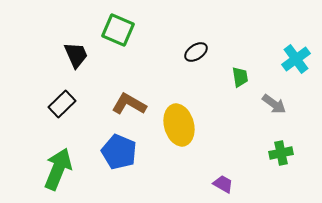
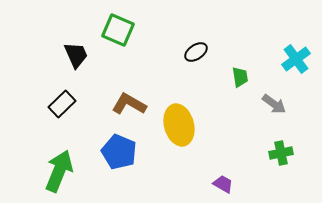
green arrow: moved 1 px right, 2 px down
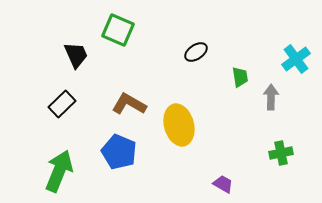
gray arrow: moved 3 px left, 7 px up; rotated 125 degrees counterclockwise
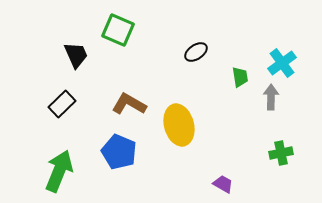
cyan cross: moved 14 px left, 4 px down
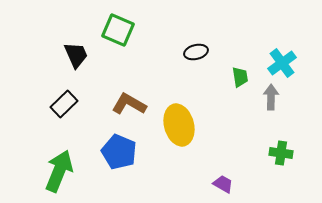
black ellipse: rotated 20 degrees clockwise
black rectangle: moved 2 px right
green cross: rotated 20 degrees clockwise
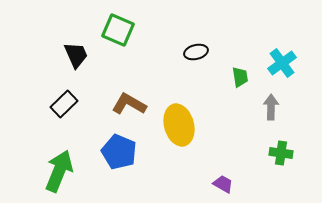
gray arrow: moved 10 px down
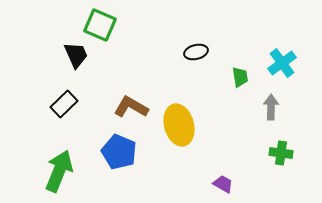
green square: moved 18 px left, 5 px up
brown L-shape: moved 2 px right, 3 px down
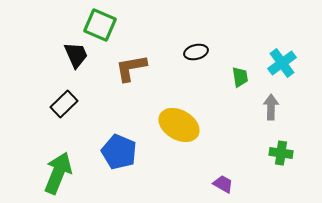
brown L-shape: moved 39 px up; rotated 40 degrees counterclockwise
yellow ellipse: rotated 45 degrees counterclockwise
green arrow: moved 1 px left, 2 px down
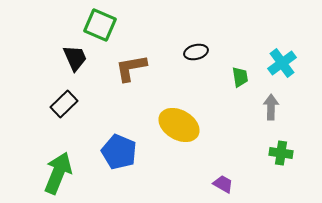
black trapezoid: moved 1 px left, 3 px down
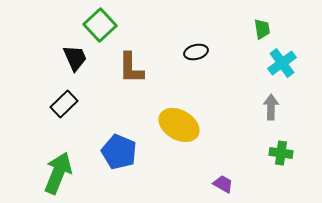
green square: rotated 24 degrees clockwise
brown L-shape: rotated 80 degrees counterclockwise
green trapezoid: moved 22 px right, 48 px up
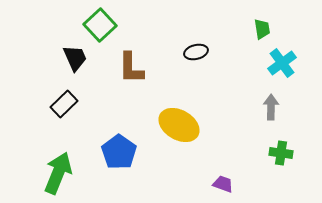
blue pentagon: rotated 12 degrees clockwise
purple trapezoid: rotated 10 degrees counterclockwise
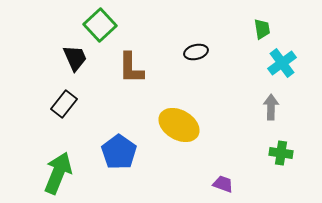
black rectangle: rotated 8 degrees counterclockwise
